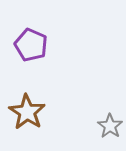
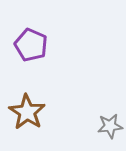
gray star: rotated 30 degrees clockwise
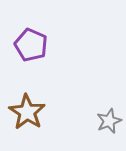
gray star: moved 1 px left, 5 px up; rotated 15 degrees counterclockwise
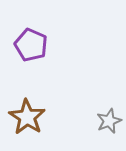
brown star: moved 5 px down
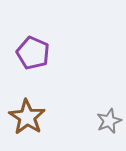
purple pentagon: moved 2 px right, 8 px down
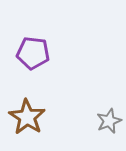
purple pentagon: rotated 16 degrees counterclockwise
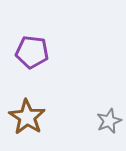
purple pentagon: moved 1 px left, 1 px up
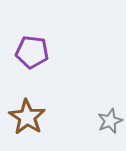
gray star: moved 1 px right
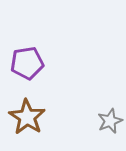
purple pentagon: moved 5 px left, 11 px down; rotated 16 degrees counterclockwise
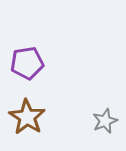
gray star: moved 5 px left
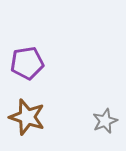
brown star: rotated 15 degrees counterclockwise
